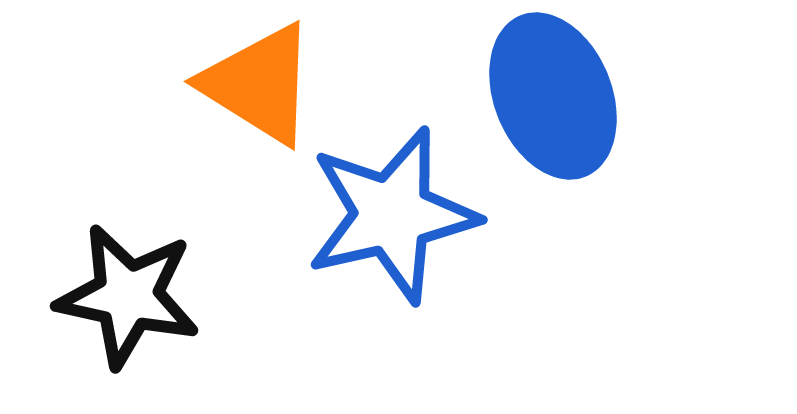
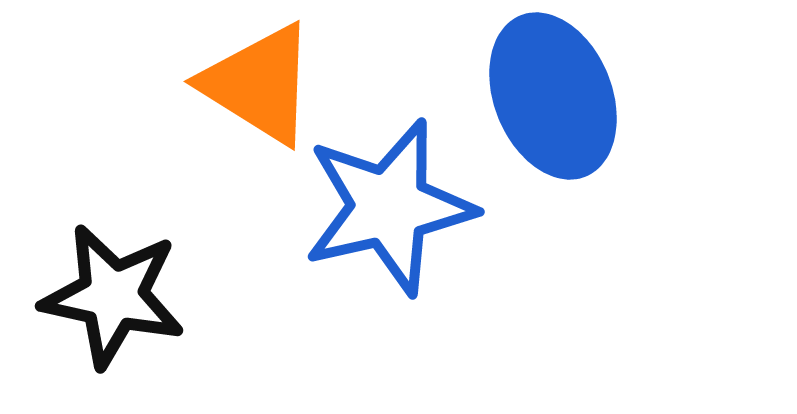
blue star: moved 3 px left, 8 px up
black star: moved 15 px left
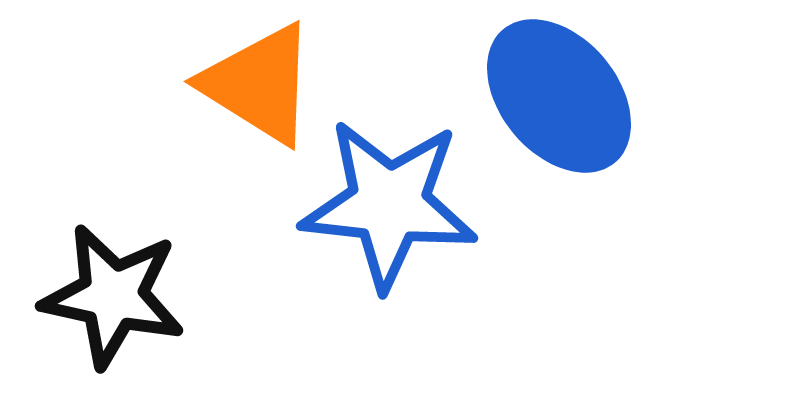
blue ellipse: moved 6 px right; rotated 18 degrees counterclockwise
blue star: moved 3 px up; rotated 19 degrees clockwise
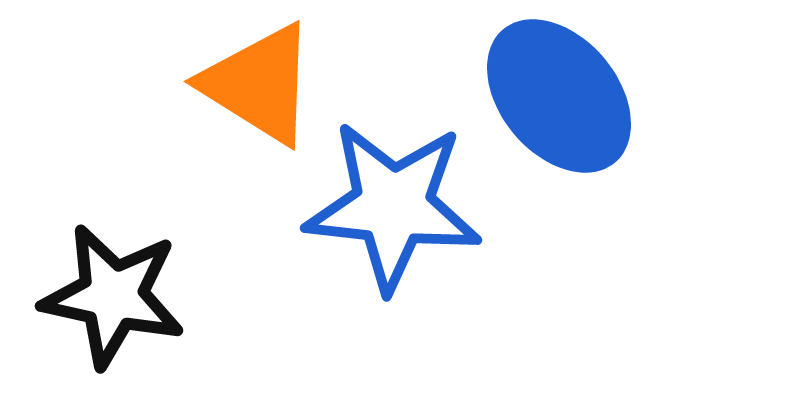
blue star: moved 4 px right, 2 px down
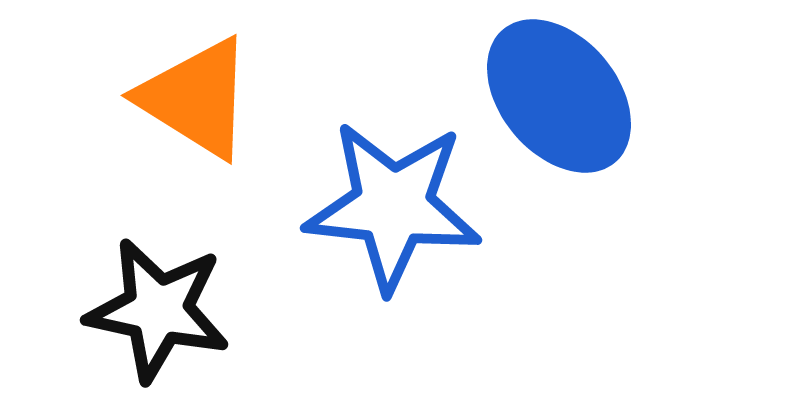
orange triangle: moved 63 px left, 14 px down
black star: moved 45 px right, 14 px down
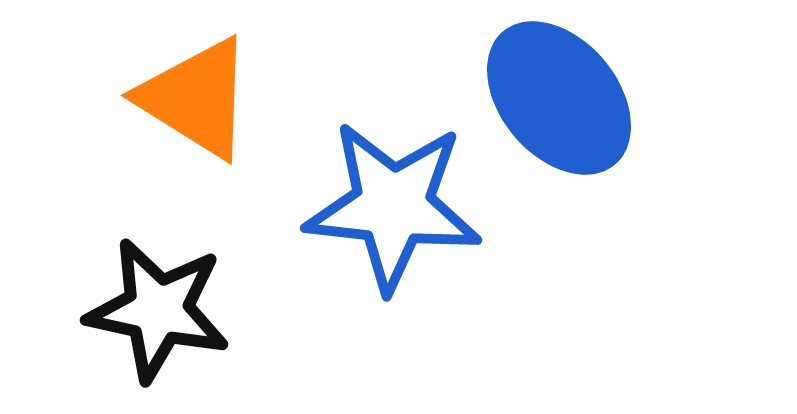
blue ellipse: moved 2 px down
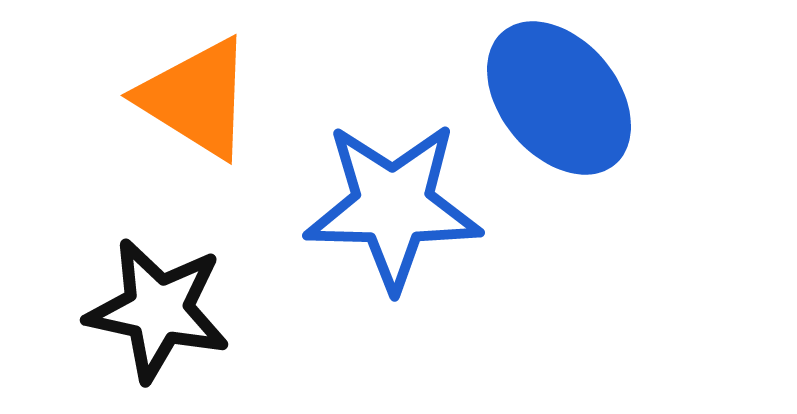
blue star: rotated 5 degrees counterclockwise
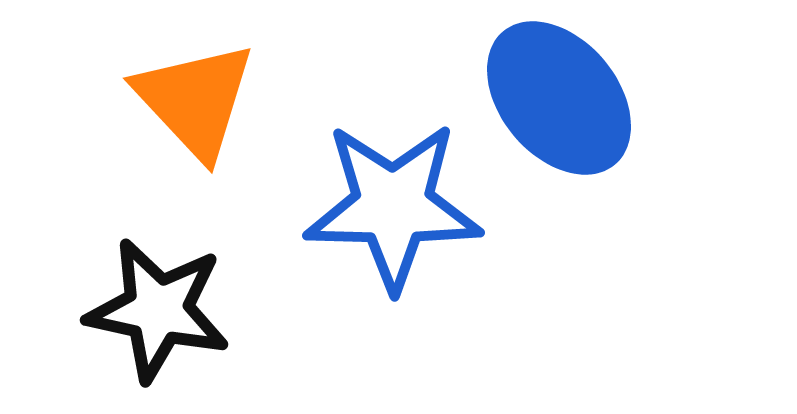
orange triangle: moved 1 px left, 2 px down; rotated 15 degrees clockwise
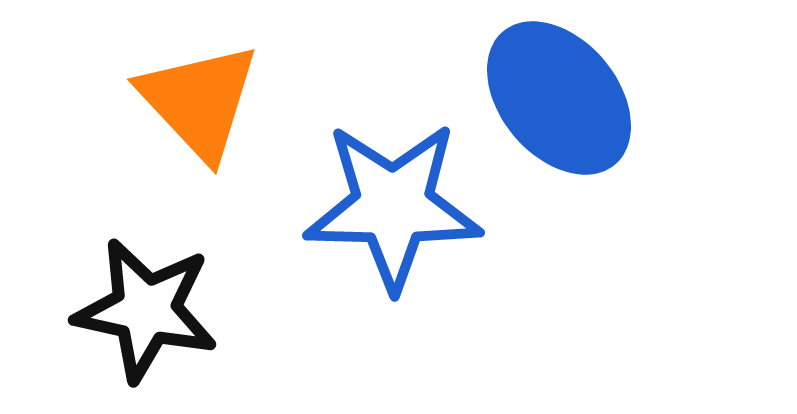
orange triangle: moved 4 px right, 1 px down
black star: moved 12 px left
